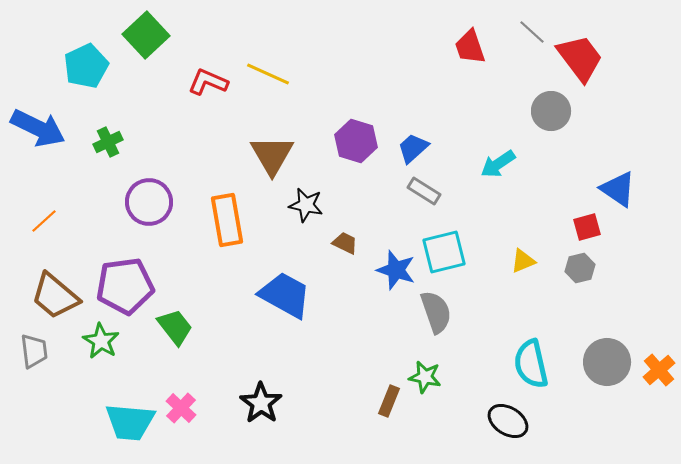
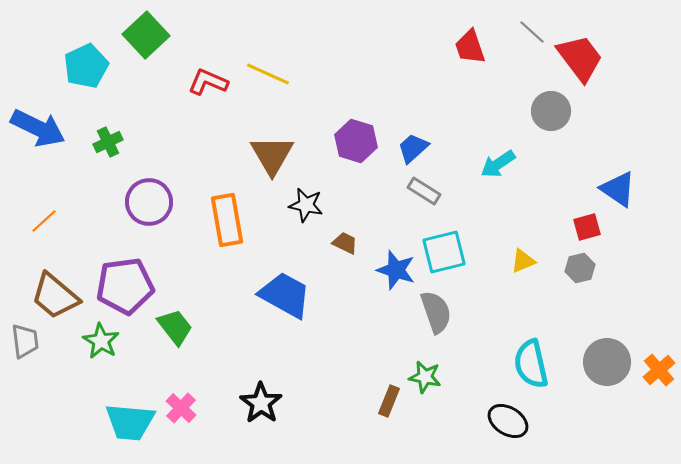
gray trapezoid at (34, 351): moved 9 px left, 10 px up
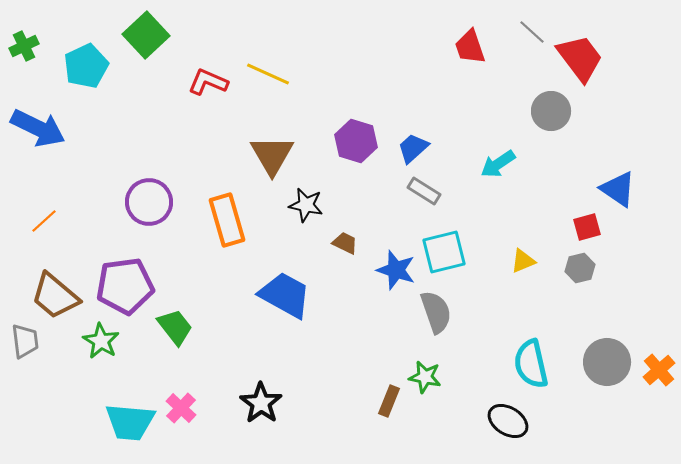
green cross at (108, 142): moved 84 px left, 96 px up
orange rectangle at (227, 220): rotated 6 degrees counterclockwise
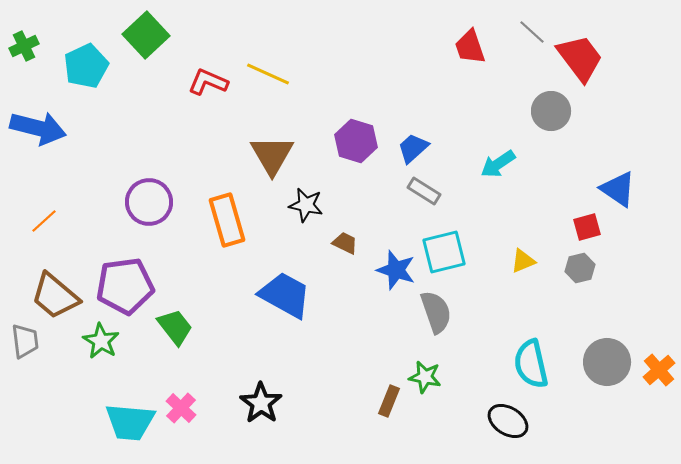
blue arrow at (38, 128): rotated 12 degrees counterclockwise
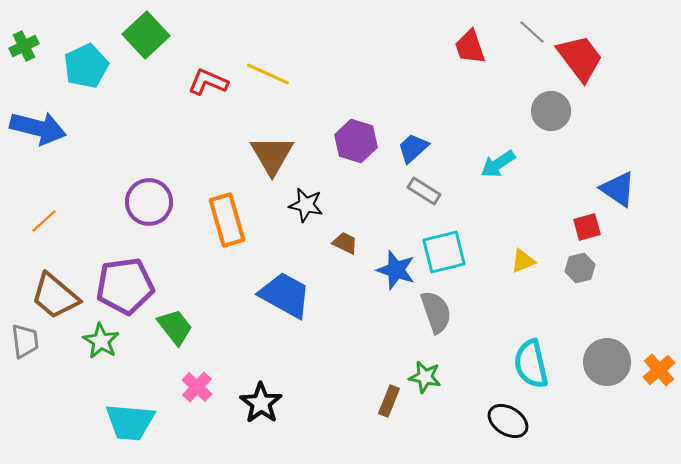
pink cross at (181, 408): moved 16 px right, 21 px up
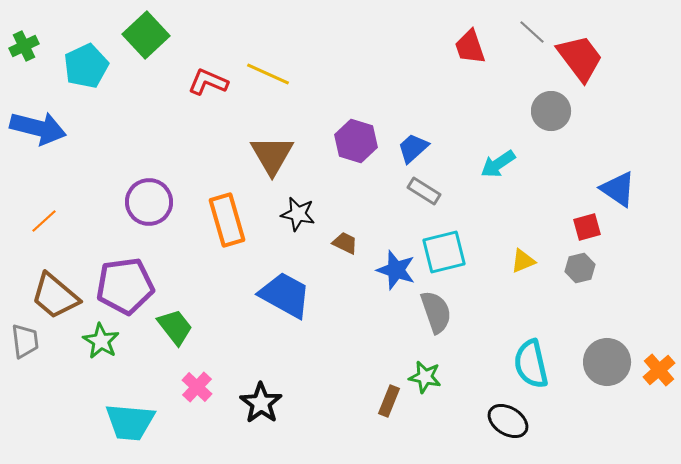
black star at (306, 205): moved 8 px left, 9 px down
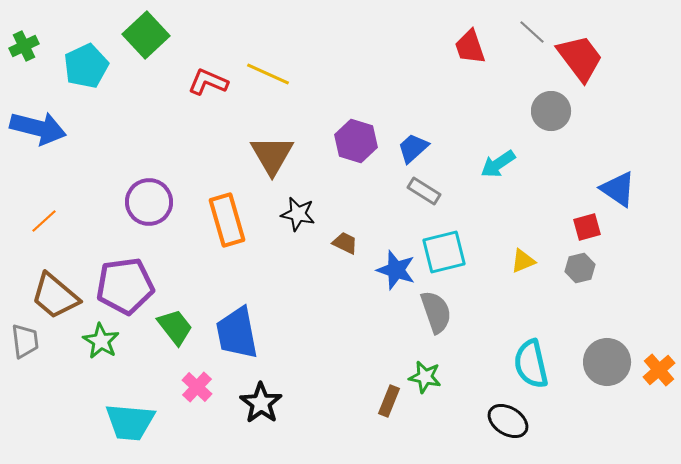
blue trapezoid at (285, 295): moved 48 px left, 38 px down; rotated 130 degrees counterclockwise
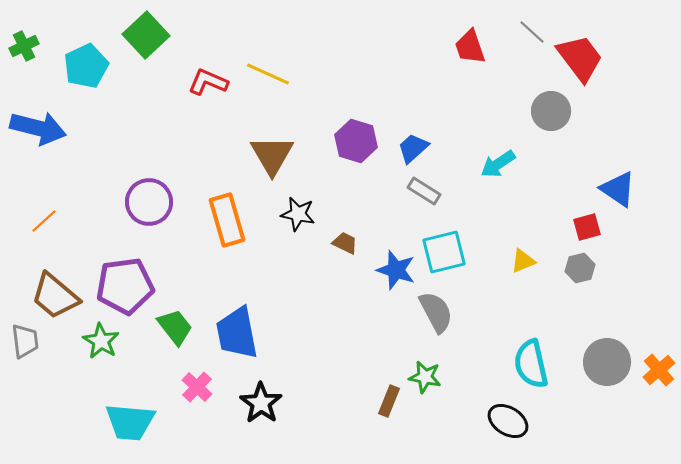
gray semicircle at (436, 312): rotated 9 degrees counterclockwise
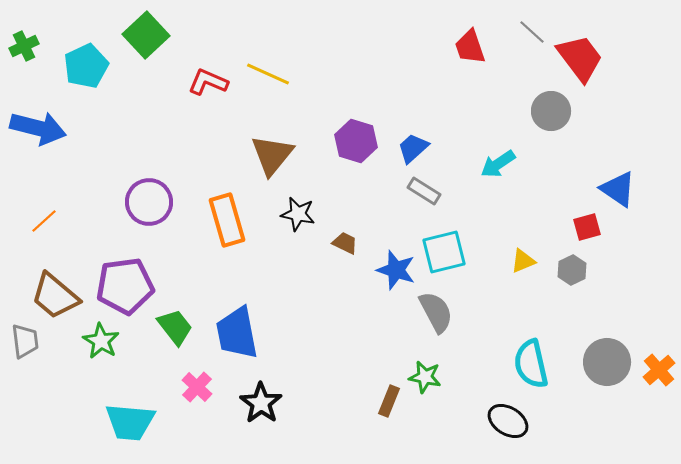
brown triangle at (272, 155): rotated 9 degrees clockwise
gray hexagon at (580, 268): moved 8 px left, 2 px down; rotated 12 degrees counterclockwise
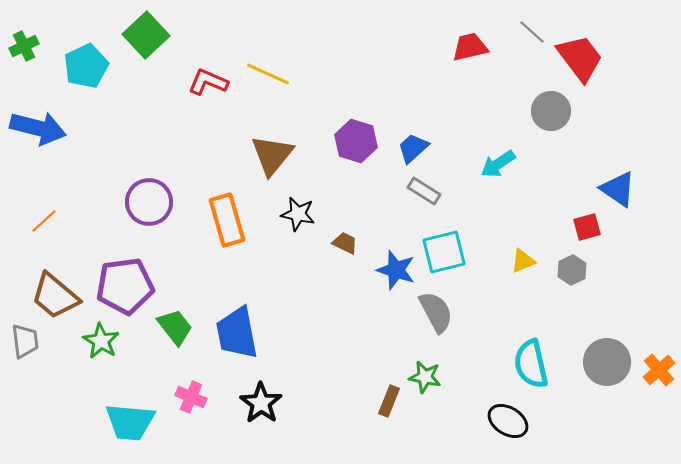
red trapezoid at (470, 47): rotated 96 degrees clockwise
pink cross at (197, 387): moved 6 px left, 10 px down; rotated 20 degrees counterclockwise
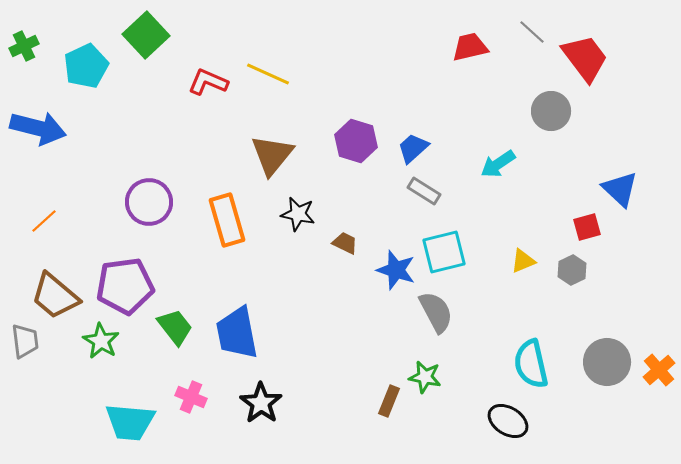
red trapezoid at (580, 58): moved 5 px right
blue triangle at (618, 189): moved 2 px right; rotated 9 degrees clockwise
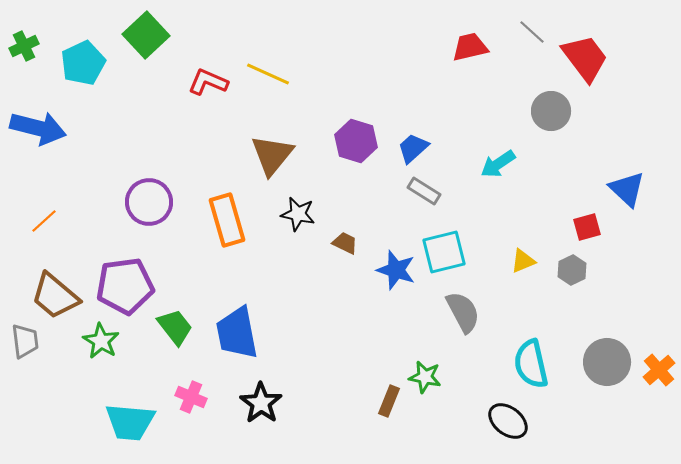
cyan pentagon at (86, 66): moved 3 px left, 3 px up
blue triangle at (620, 189): moved 7 px right
gray semicircle at (436, 312): moved 27 px right
black ellipse at (508, 421): rotated 6 degrees clockwise
